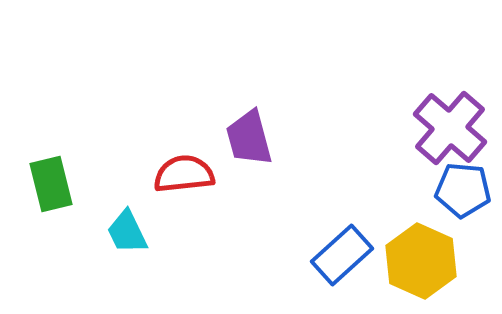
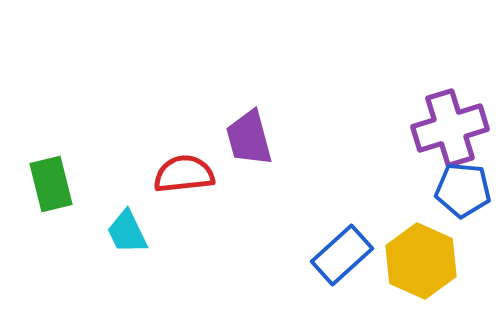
purple cross: rotated 32 degrees clockwise
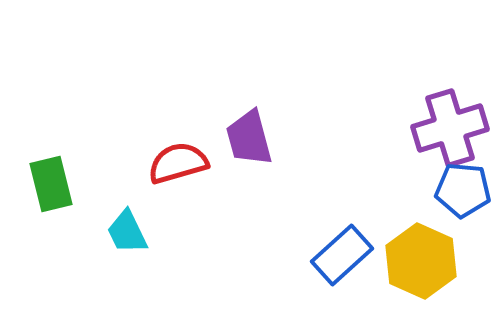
red semicircle: moved 6 px left, 11 px up; rotated 10 degrees counterclockwise
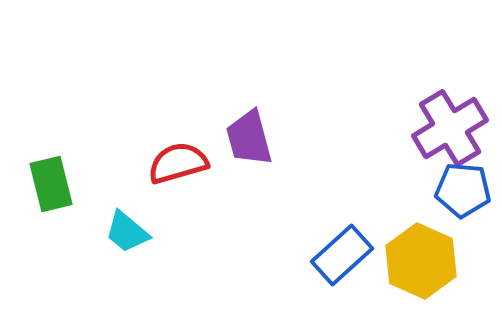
purple cross: rotated 14 degrees counterclockwise
cyan trapezoid: rotated 24 degrees counterclockwise
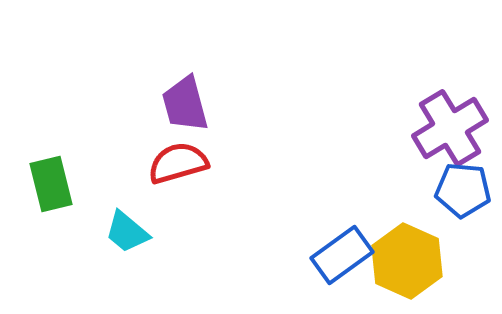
purple trapezoid: moved 64 px left, 34 px up
blue rectangle: rotated 6 degrees clockwise
yellow hexagon: moved 14 px left
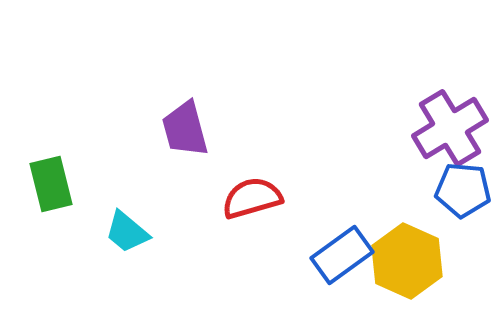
purple trapezoid: moved 25 px down
red semicircle: moved 74 px right, 35 px down
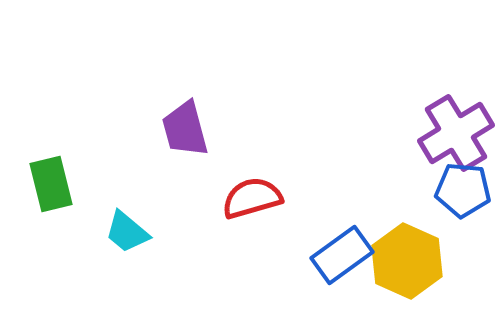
purple cross: moved 6 px right, 5 px down
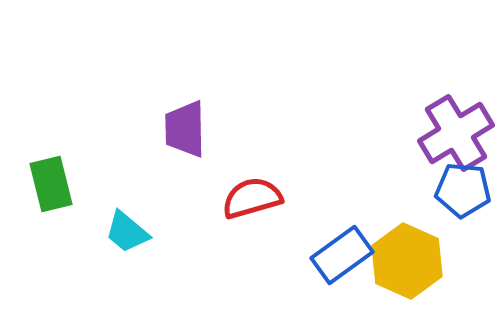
purple trapezoid: rotated 14 degrees clockwise
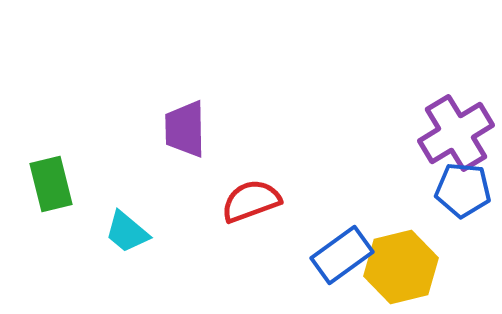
red semicircle: moved 1 px left, 3 px down; rotated 4 degrees counterclockwise
yellow hexagon: moved 6 px left, 6 px down; rotated 22 degrees clockwise
